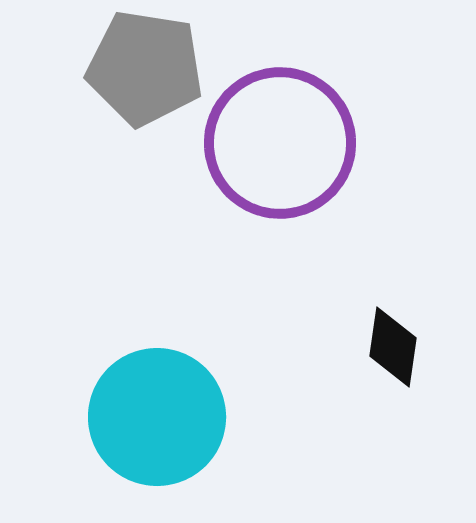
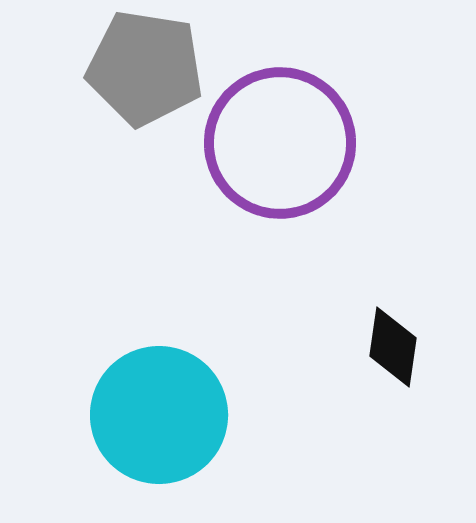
cyan circle: moved 2 px right, 2 px up
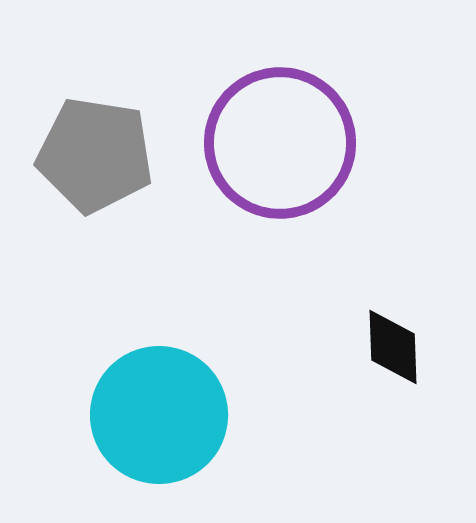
gray pentagon: moved 50 px left, 87 px down
black diamond: rotated 10 degrees counterclockwise
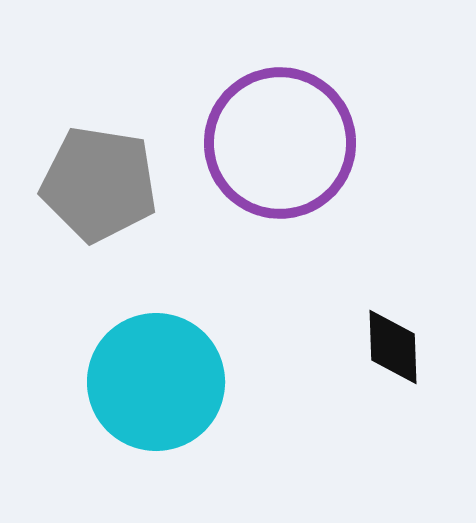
gray pentagon: moved 4 px right, 29 px down
cyan circle: moved 3 px left, 33 px up
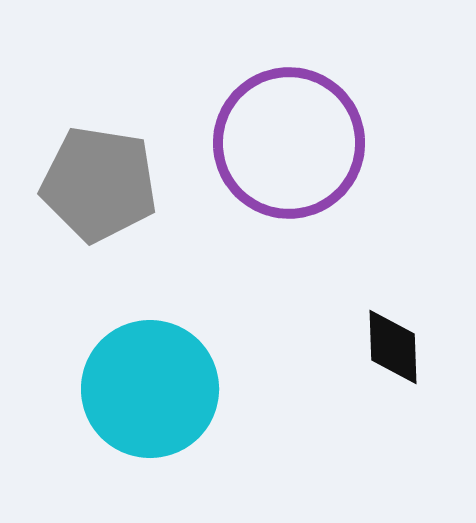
purple circle: moved 9 px right
cyan circle: moved 6 px left, 7 px down
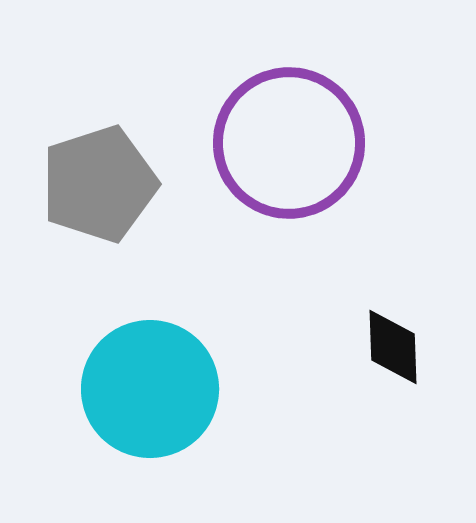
gray pentagon: rotated 27 degrees counterclockwise
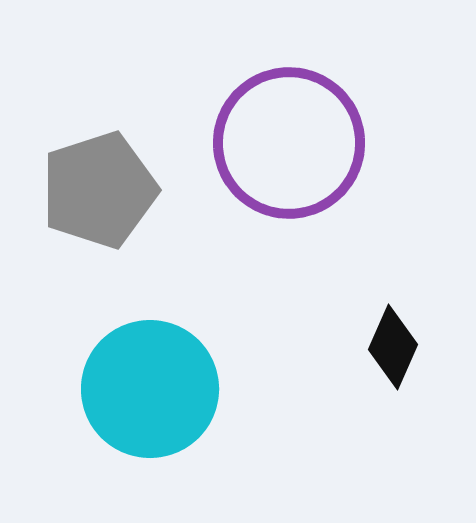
gray pentagon: moved 6 px down
black diamond: rotated 26 degrees clockwise
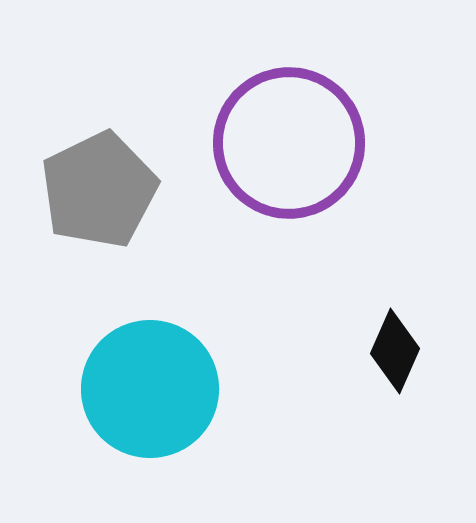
gray pentagon: rotated 8 degrees counterclockwise
black diamond: moved 2 px right, 4 px down
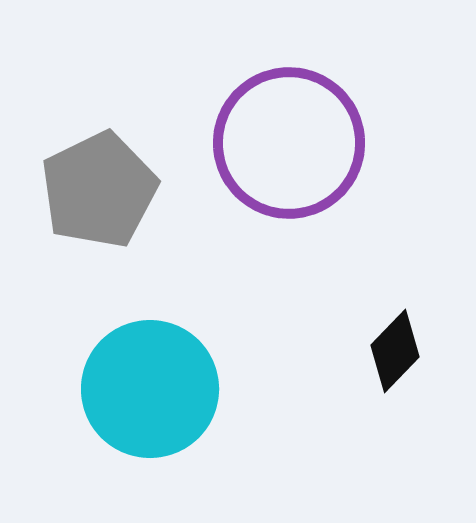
black diamond: rotated 20 degrees clockwise
